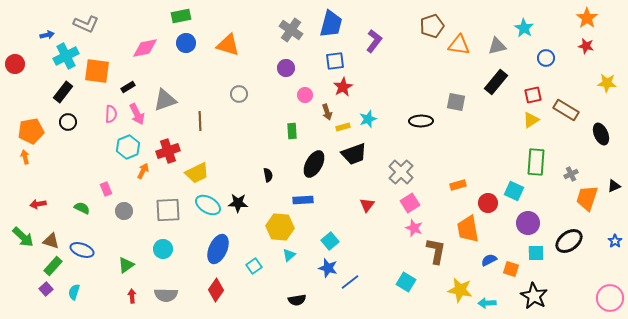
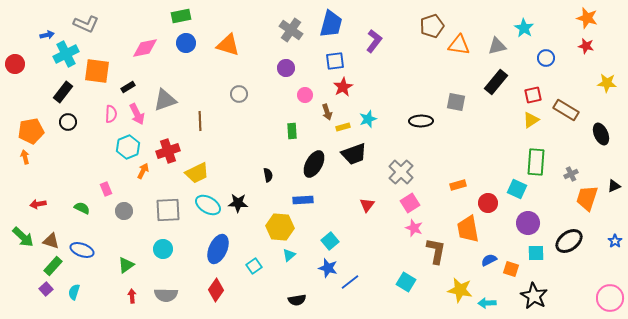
orange star at (587, 18): rotated 20 degrees counterclockwise
cyan cross at (66, 56): moved 2 px up
cyan square at (514, 191): moved 3 px right, 2 px up
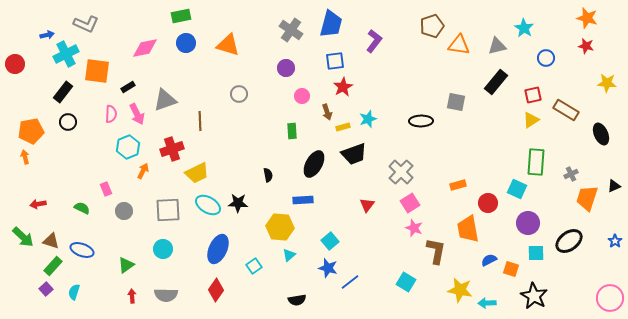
pink circle at (305, 95): moved 3 px left, 1 px down
red cross at (168, 151): moved 4 px right, 2 px up
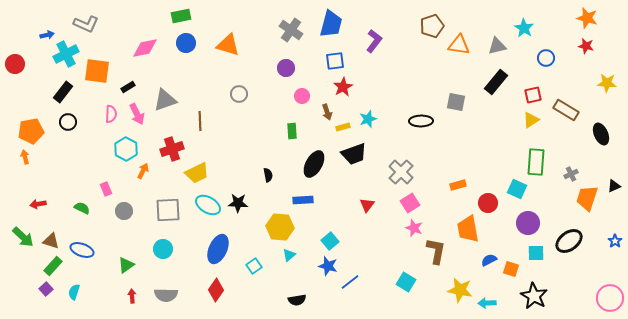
cyan hexagon at (128, 147): moved 2 px left, 2 px down; rotated 10 degrees counterclockwise
blue star at (328, 268): moved 2 px up
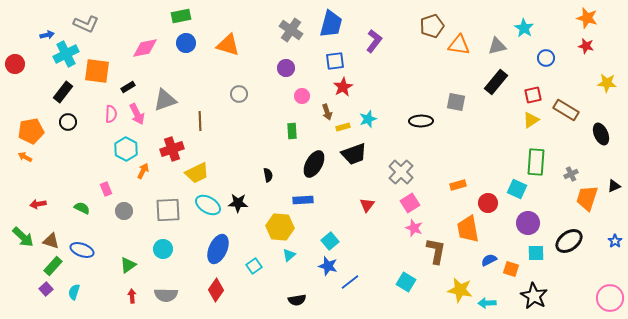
orange arrow at (25, 157): rotated 48 degrees counterclockwise
green triangle at (126, 265): moved 2 px right
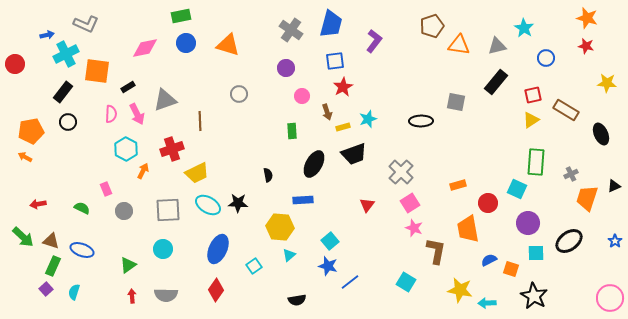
green rectangle at (53, 266): rotated 18 degrees counterclockwise
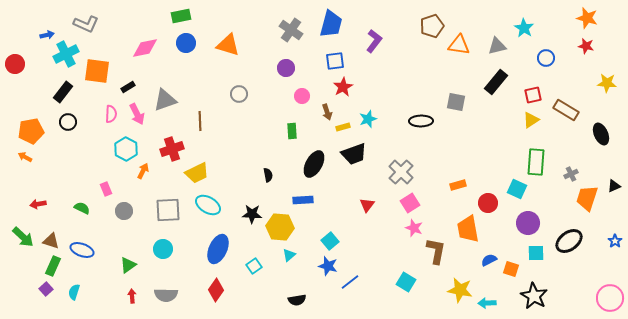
black star at (238, 203): moved 14 px right, 11 px down
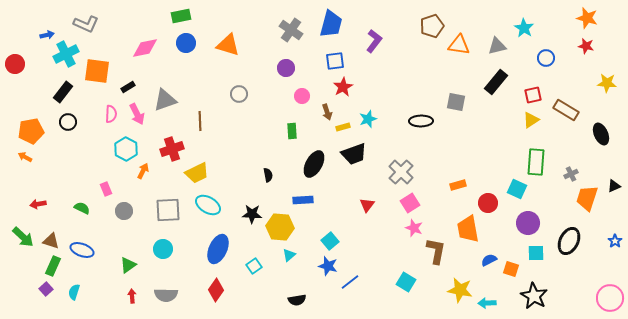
black ellipse at (569, 241): rotated 28 degrees counterclockwise
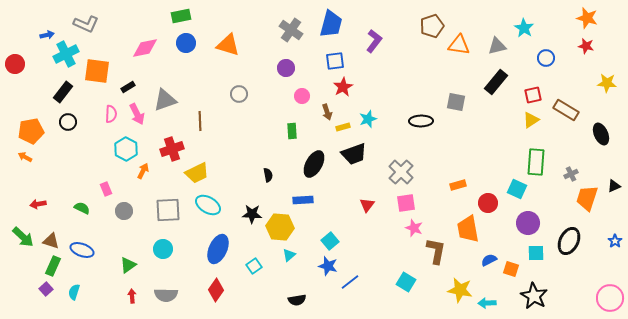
pink square at (410, 203): moved 4 px left; rotated 24 degrees clockwise
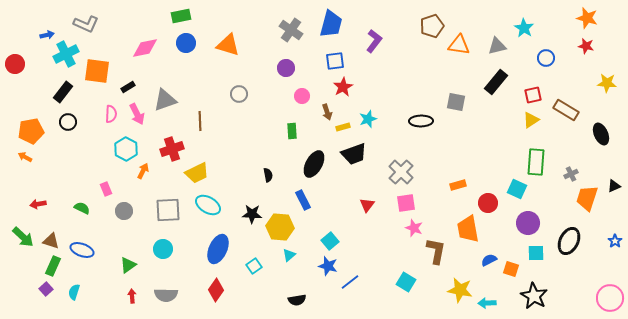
blue rectangle at (303, 200): rotated 66 degrees clockwise
